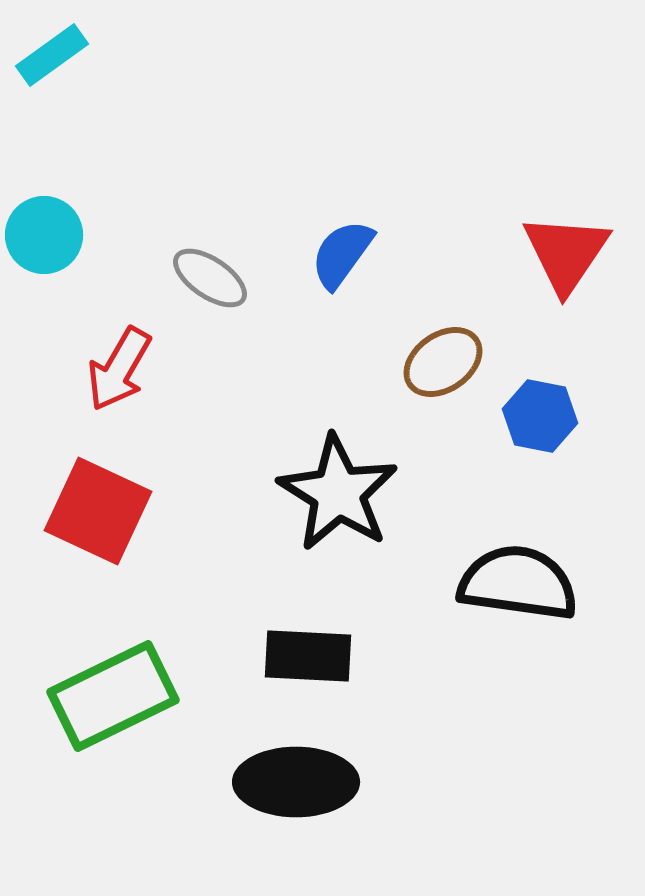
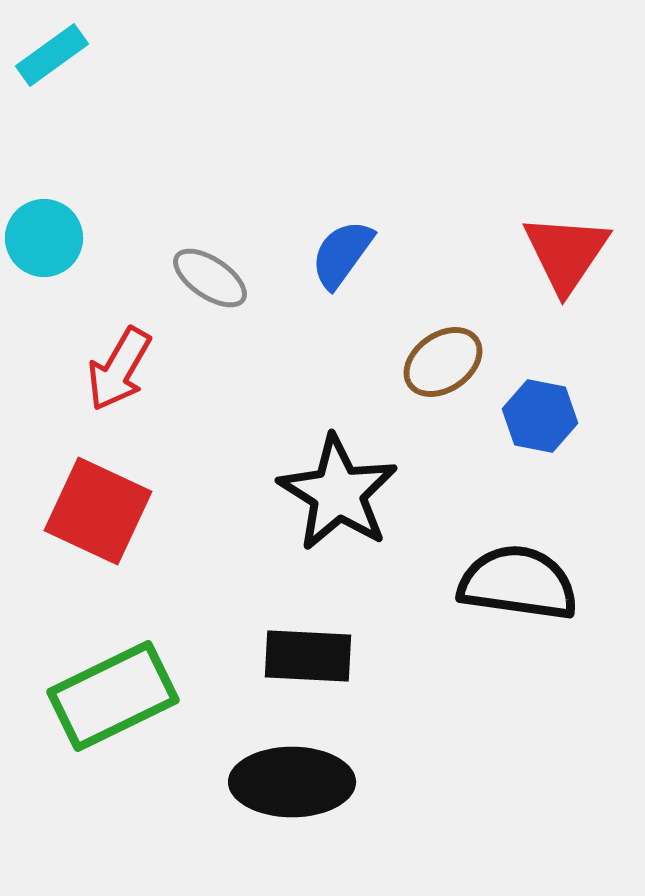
cyan circle: moved 3 px down
black ellipse: moved 4 px left
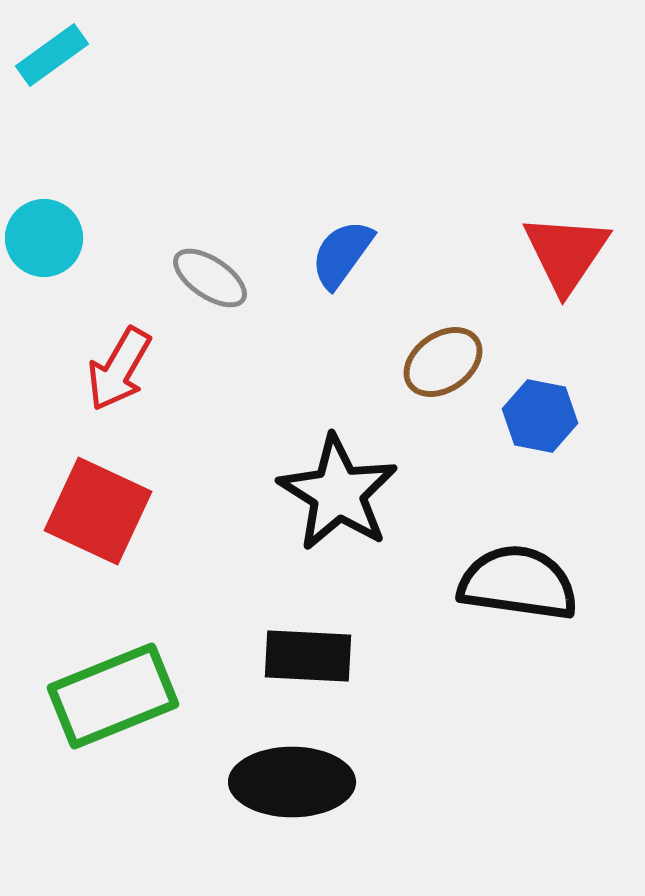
green rectangle: rotated 4 degrees clockwise
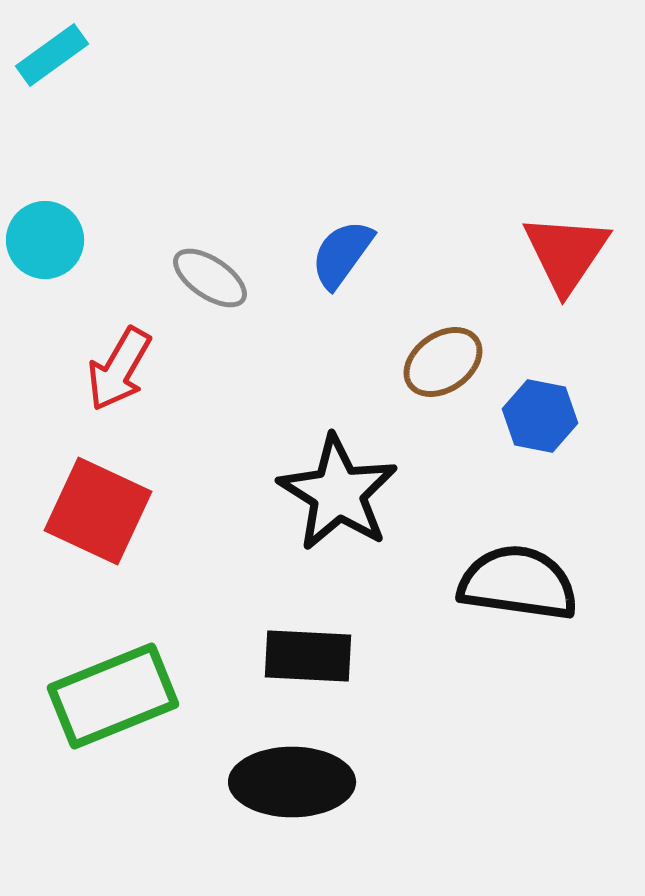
cyan circle: moved 1 px right, 2 px down
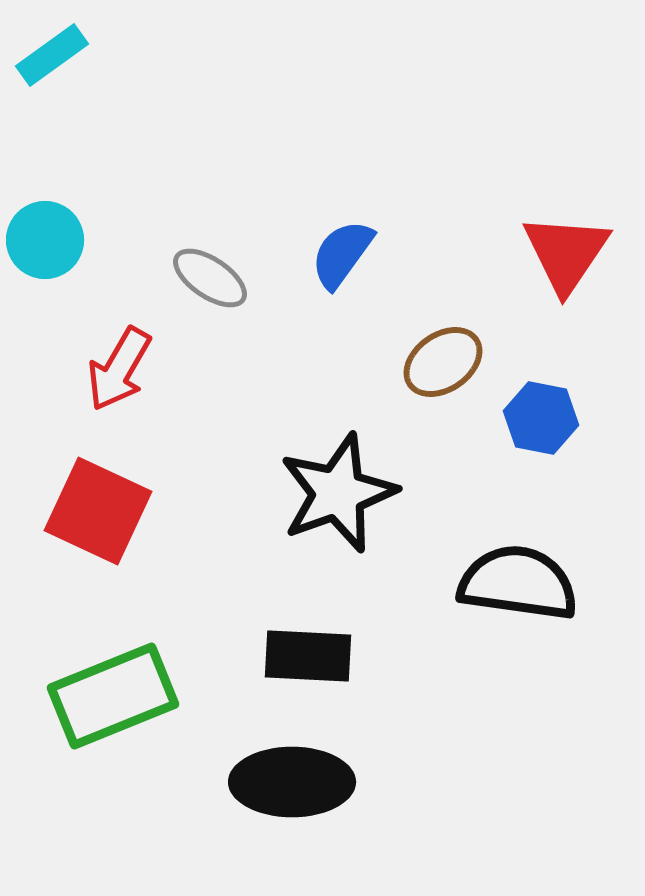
blue hexagon: moved 1 px right, 2 px down
black star: rotated 20 degrees clockwise
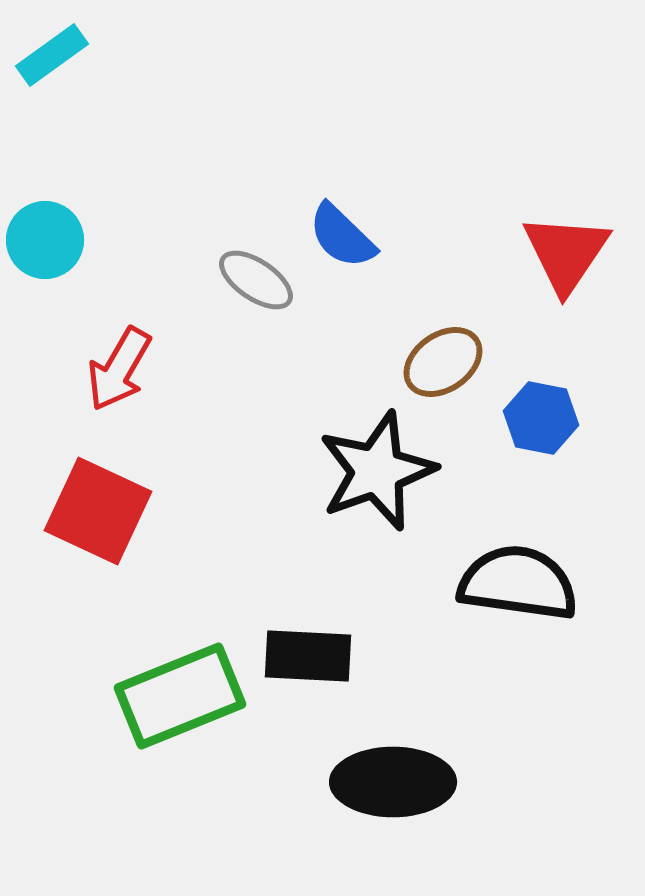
blue semicircle: moved 18 px up; rotated 82 degrees counterclockwise
gray ellipse: moved 46 px right, 2 px down
black star: moved 39 px right, 22 px up
green rectangle: moved 67 px right
black ellipse: moved 101 px right
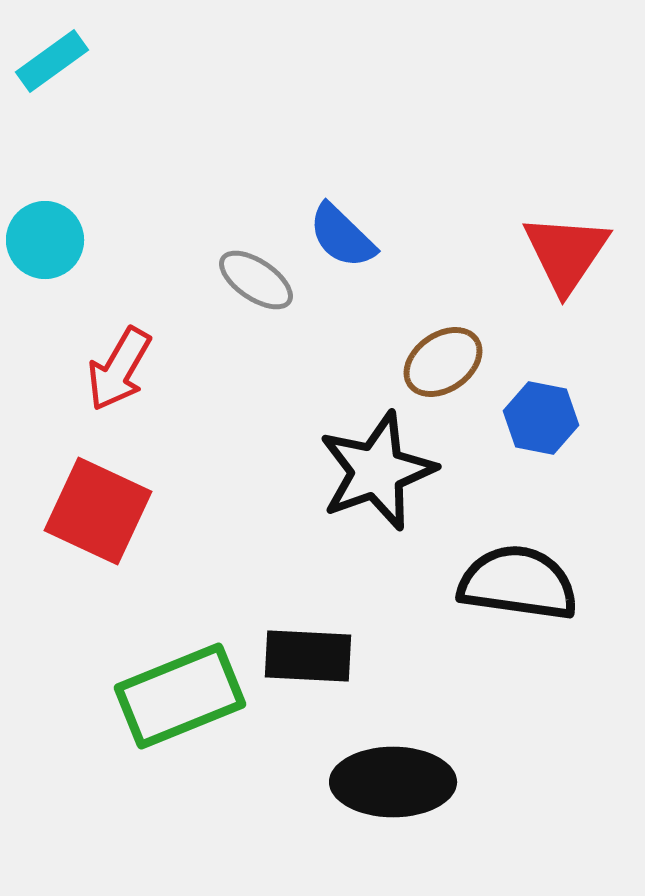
cyan rectangle: moved 6 px down
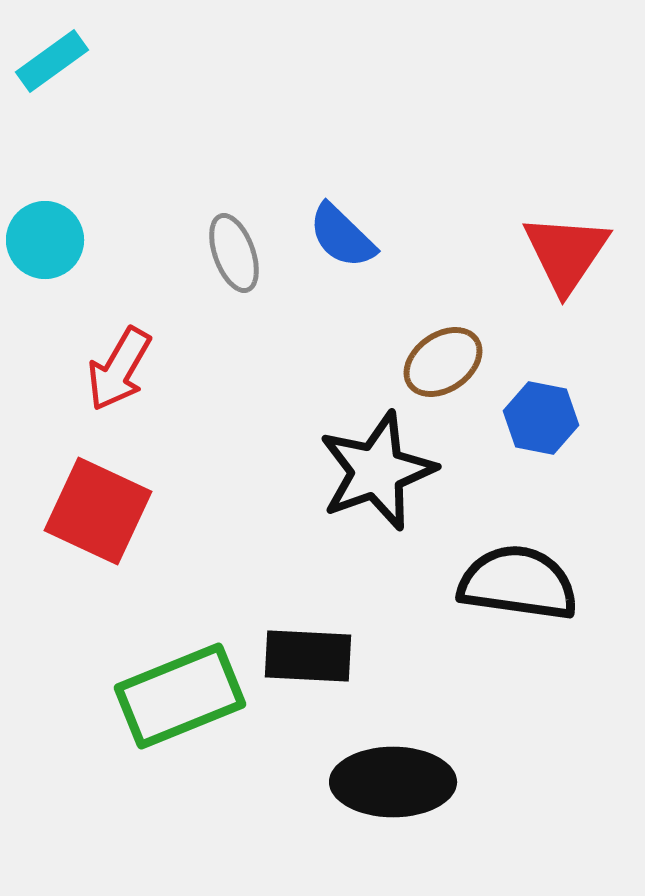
gray ellipse: moved 22 px left, 27 px up; rotated 36 degrees clockwise
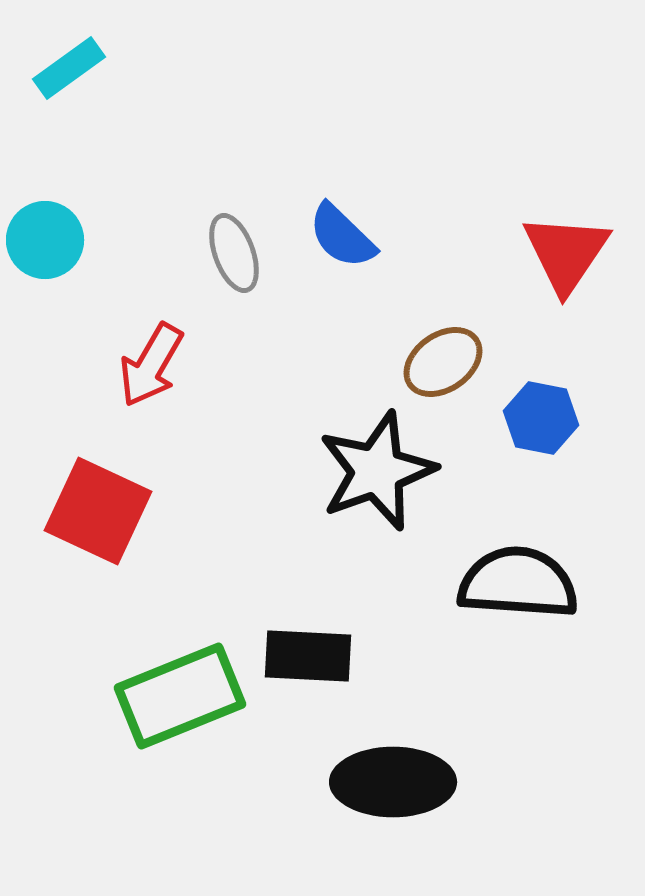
cyan rectangle: moved 17 px right, 7 px down
red arrow: moved 32 px right, 4 px up
black semicircle: rotated 4 degrees counterclockwise
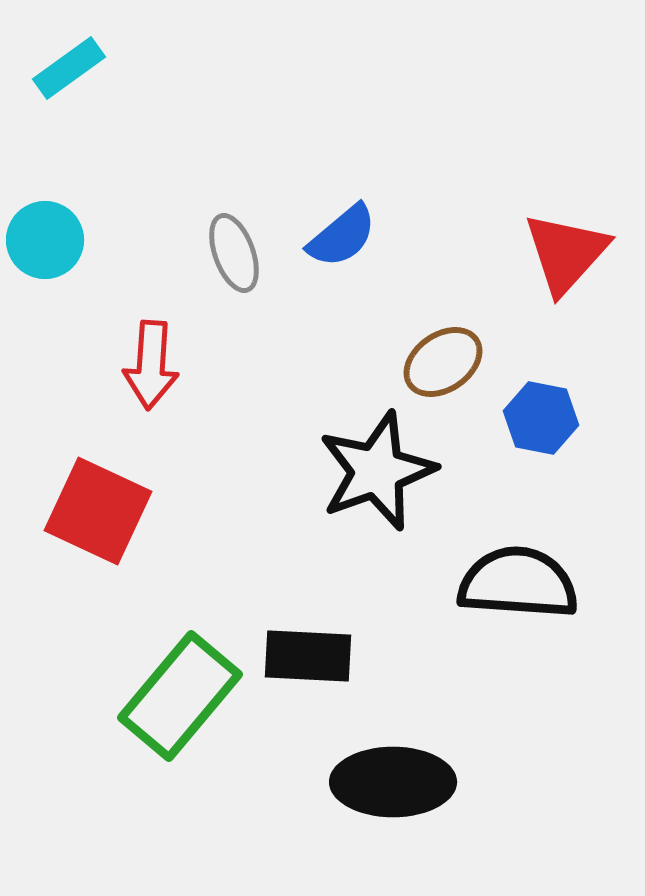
blue semicircle: rotated 84 degrees counterclockwise
red triangle: rotated 8 degrees clockwise
red arrow: rotated 26 degrees counterclockwise
green rectangle: rotated 28 degrees counterclockwise
